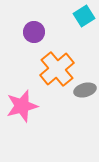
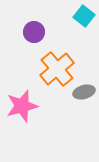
cyan square: rotated 20 degrees counterclockwise
gray ellipse: moved 1 px left, 2 px down
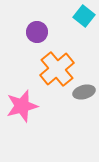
purple circle: moved 3 px right
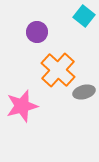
orange cross: moved 1 px right, 1 px down; rotated 8 degrees counterclockwise
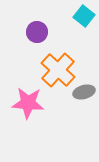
pink star: moved 6 px right, 3 px up; rotated 20 degrees clockwise
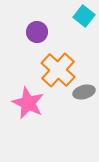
pink star: rotated 20 degrees clockwise
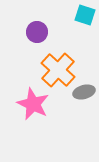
cyan square: moved 1 px right, 1 px up; rotated 20 degrees counterclockwise
pink star: moved 5 px right, 1 px down
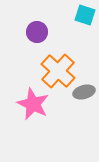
orange cross: moved 1 px down
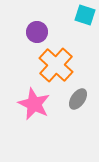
orange cross: moved 2 px left, 6 px up
gray ellipse: moved 6 px left, 7 px down; rotated 40 degrees counterclockwise
pink star: moved 1 px right
